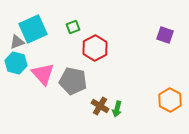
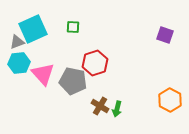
green square: rotated 24 degrees clockwise
red hexagon: moved 15 px down; rotated 10 degrees clockwise
cyan hexagon: moved 3 px right; rotated 20 degrees counterclockwise
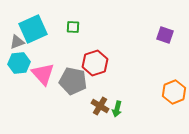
orange hexagon: moved 4 px right, 8 px up; rotated 10 degrees clockwise
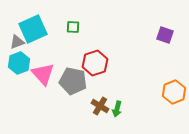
cyan hexagon: rotated 15 degrees counterclockwise
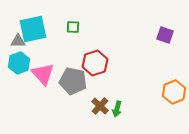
cyan square: rotated 12 degrees clockwise
gray triangle: moved 1 px right, 1 px up; rotated 21 degrees clockwise
brown cross: rotated 12 degrees clockwise
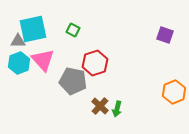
green square: moved 3 px down; rotated 24 degrees clockwise
pink triangle: moved 14 px up
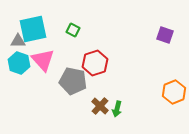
cyan hexagon: rotated 20 degrees counterclockwise
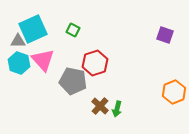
cyan square: rotated 12 degrees counterclockwise
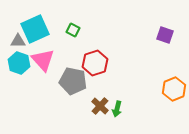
cyan square: moved 2 px right
orange hexagon: moved 3 px up
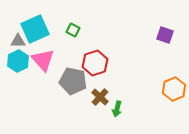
cyan hexagon: moved 1 px left, 2 px up; rotated 15 degrees clockwise
brown cross: moved 9 px up
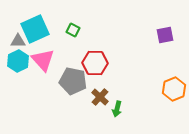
purple square: rotated 30 degrees counterclockwise
red hexagon: rotated 20 degrees clockwise
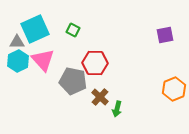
gray triangle: moved 1 px left, 1 px down
